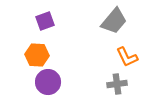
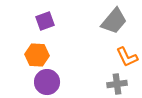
purple circle: moved 1 px left
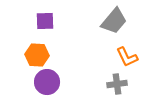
purple square: rotated 18 degrees clockwise
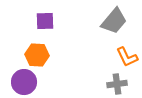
purple circle: moved 23 px left
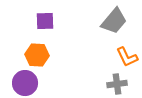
purple circle: moved 1 px right, 1 px down
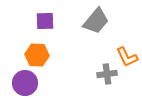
gray trapezoid: moved 18 px left
gray cross: moved 10 px left, 10 px up
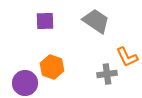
gray trapezoid: rotated 96 degrees counterclockwise
orange hexagon: moved 15 px right, 12 px down; rotated 15 degrees clockwise
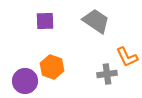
purple circle: moved 2 px up
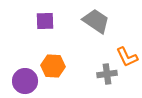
orange hexagon: moved 1 px right, 1 px up; rotated 15 degrees counterclockwise
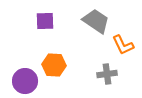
orange L-shape: moved 4 px left, 12 px up
orange hexagon: moved 1 px right, 1 px up
